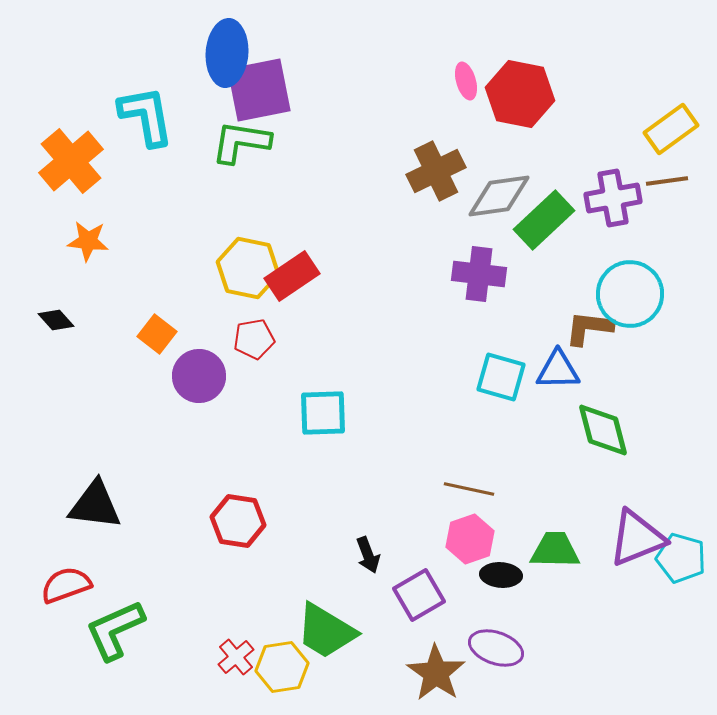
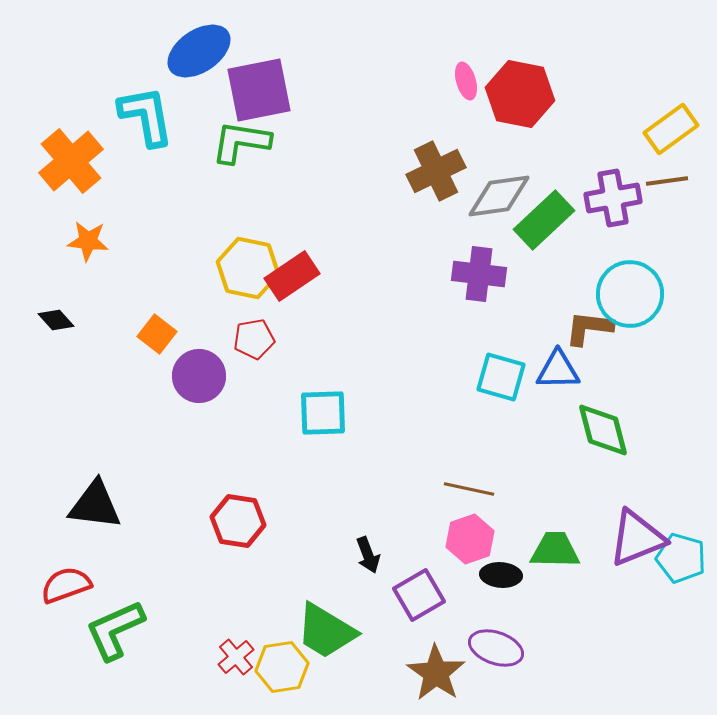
blue ellipse at (227, 53): moved 28 px left, 2 px up; rotated 52 degrees clockwise
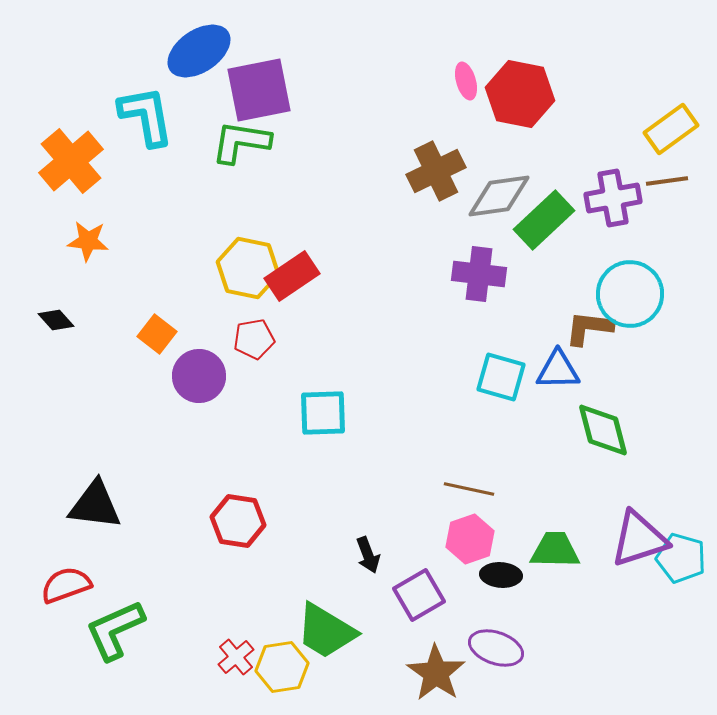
purple triangle at (637, 538): moved 2 px right, 1 px down; rotated 4 degrees clockwise
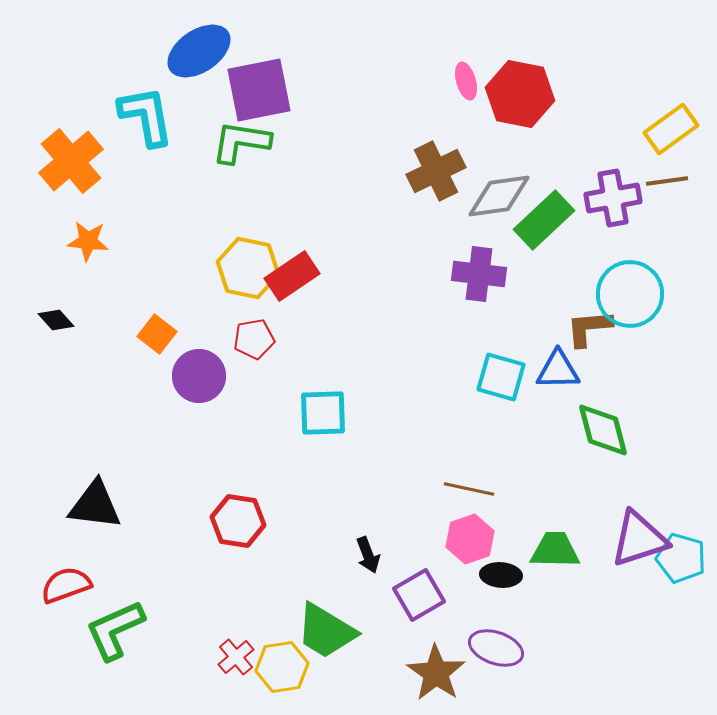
brown L-shape at (589, 328): rotated 12 degrees counterclockwise
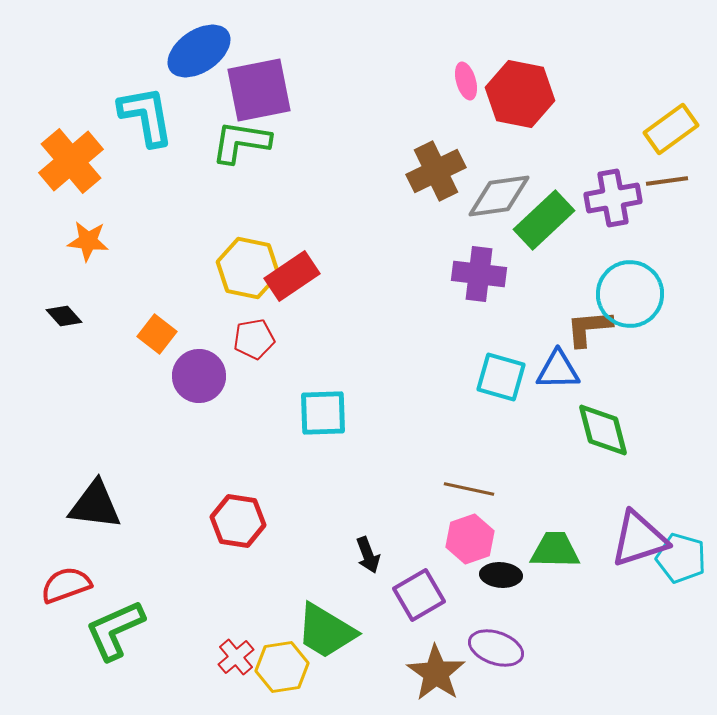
black diamond at (56, 320): moved 8 px right, 4 px up
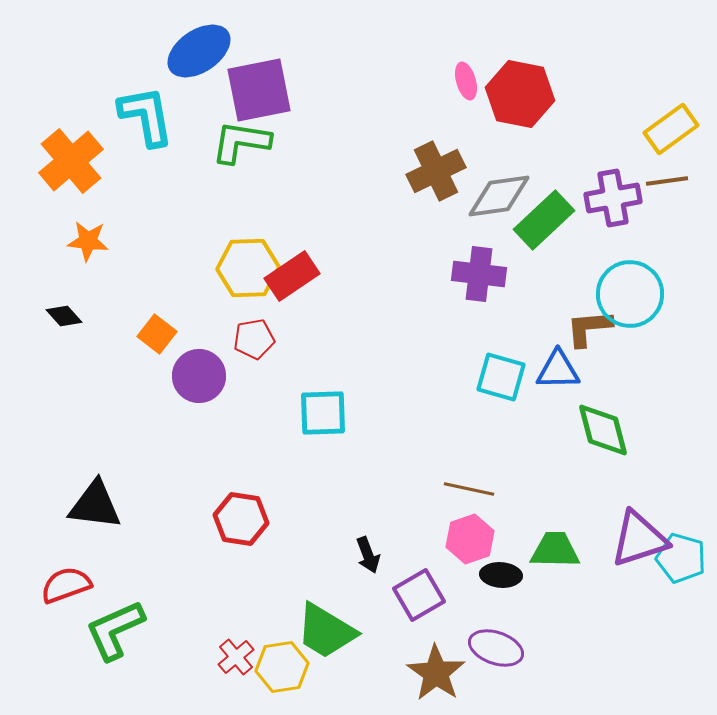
yellow hexagon at (248, 268): rotated 14 degrees counterclockwise
red hexagon at (238, 521): moved 3 px right, 2 px up
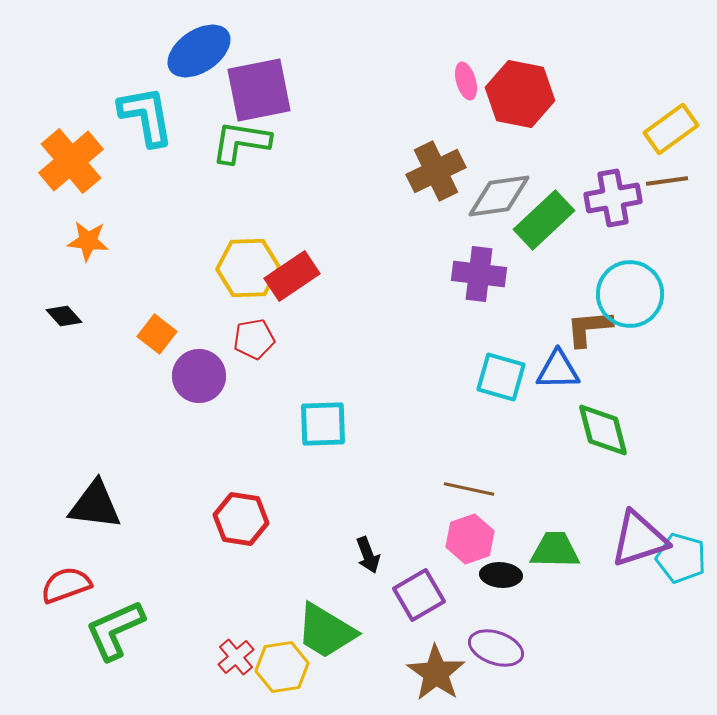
cyan square at (323, 413): moved 11 px down
